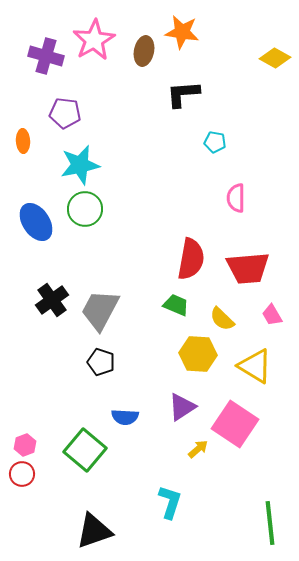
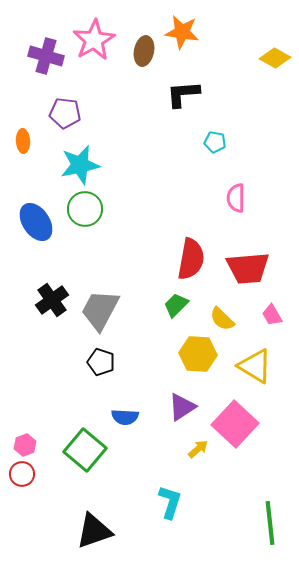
green trapezoid: rotated 68 degrees counterclockwise
pink square: rotated 9 degrees clockwise
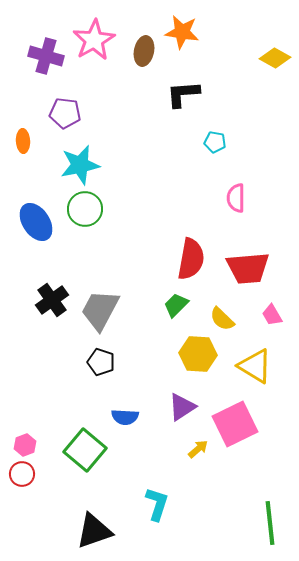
pink square: rotated 21 degrees clockwise
cyan L-shape: moved 13 px left, 2 px down
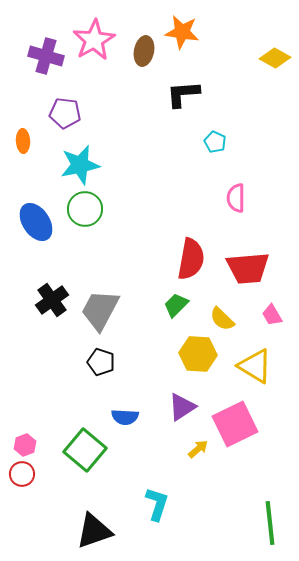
cyan pentagon: rotated 15 degrees clockwise
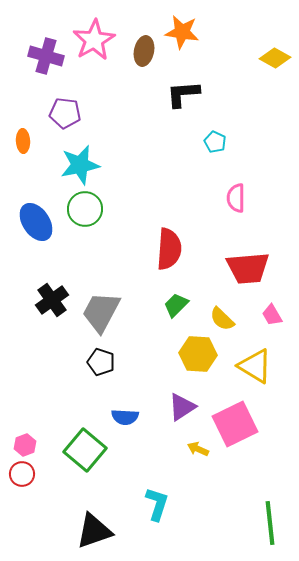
red semicircle: moved 22 px left, 10 px up; rotated 6 degrees counterclockwise
gray trapezoid: moved 1 px right, 2 px down
yellow arrow: rotated 115 degrees counterclockwise
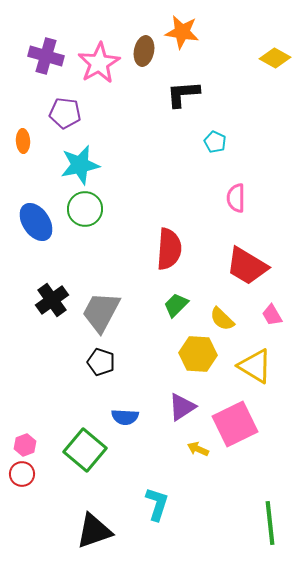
pink star: moved 5 px right, 23 px down
red trapezoid: moved 1 px left, 2 px up; rotated 36 degrees clockwise
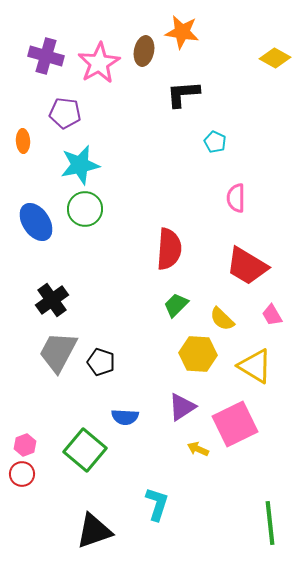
gray trapezoid: moved 43 px left, 40 px down
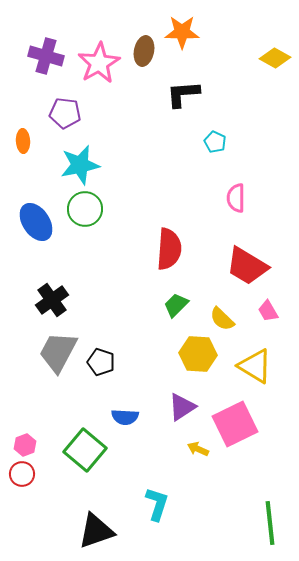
orange star: rotated 8 degrees counterclockwise
pink trapezoid: moved 4 px left, 4 px up
black triangle: moved 2 px right
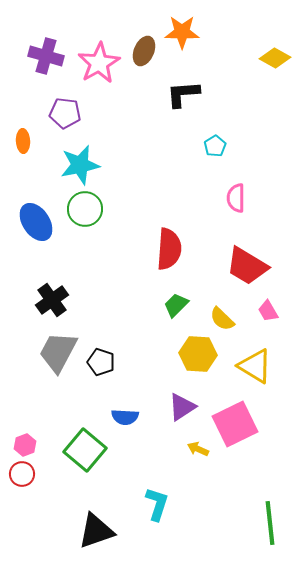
brown ellipse: rotated 12 degrees clockwise
cyan pentagon: moved 4 px down; rotated 15 degrees clockwise
